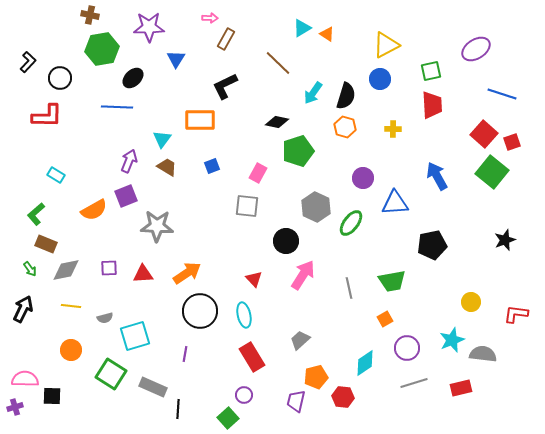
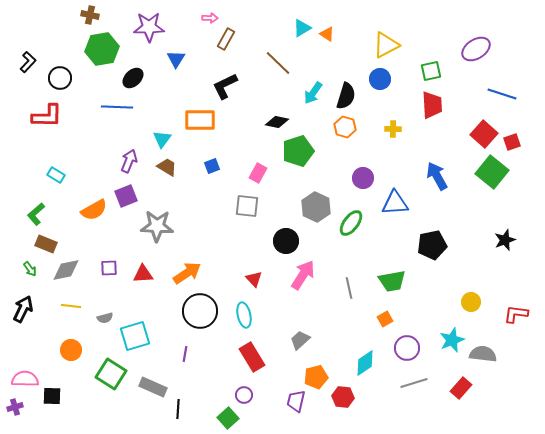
red rectangle at (461, 388): rotated 35 degrees counterclockwise
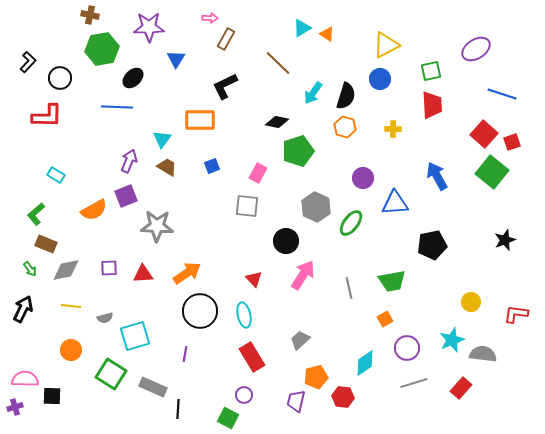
green square at (228, 418): rotated 20 degrees counterclockwise
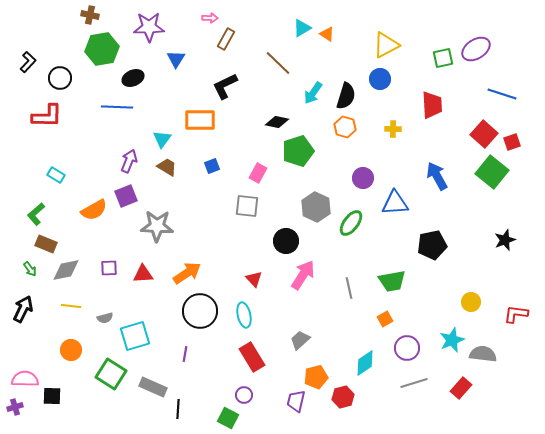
green square at (431, 71): moved 12 px right, 13 px up
black ellipse at (133, 78): rotated 20 degrees clockwise
red hexagon at (343, 397): rotated 20 degrees counterclockwise
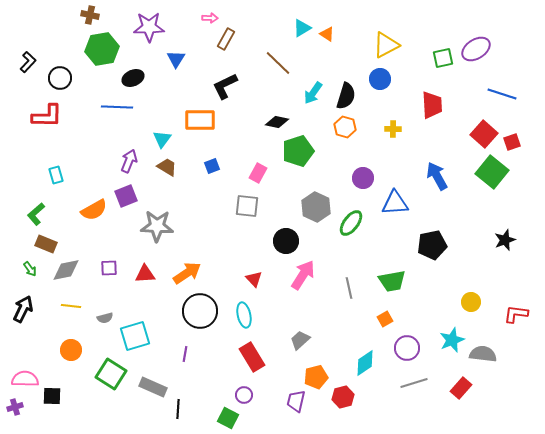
cyan rectangle at (56, 175): rotated 42 degrees clockwise
red triangle at (143, 274): moved 2 px right
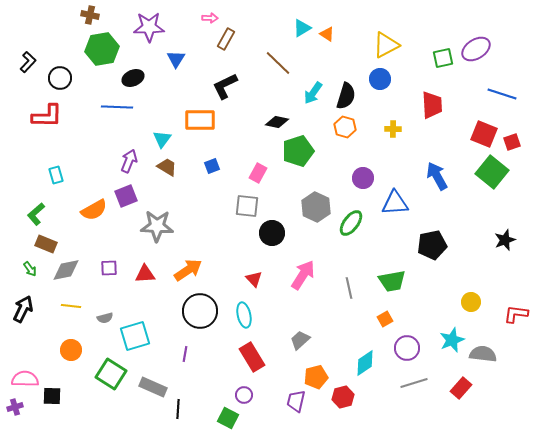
red square at (484, 134): rotated 20 degrees counterclockwise
black circle at (286, 241): moved 14 px left, 8 px up
orange arrow at (187, 273): moved 1 px right, 3 px up
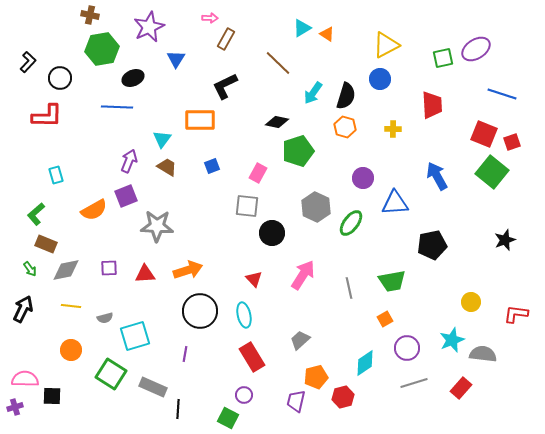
purple star at (149, 27): rotated 24 degrees counterclockwise
orange arrow at (188, 270): rotated 16 degrees clockwise
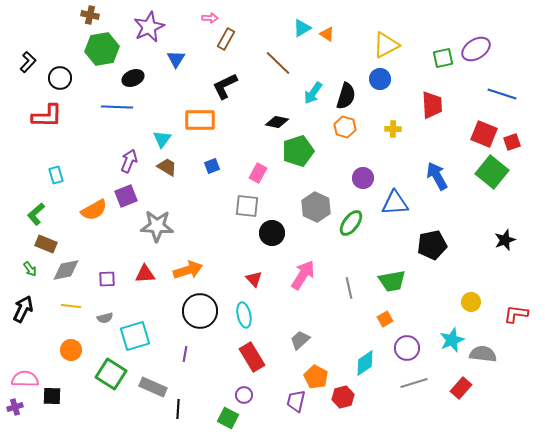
purple square at (109, 268): moved 2 px left, 11 px down
orange pentagon at (316, 377): rotated 30 degrees counterclockwise
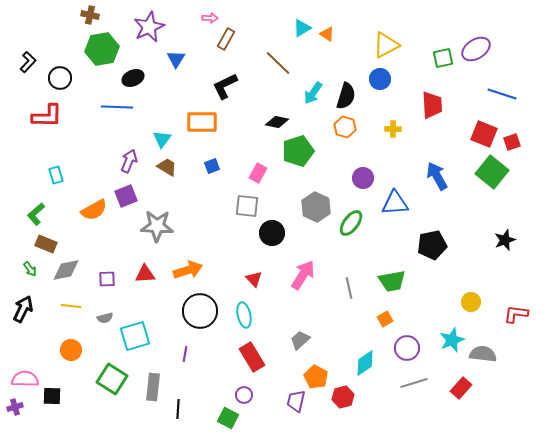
orange rectangle at (200, 120): moved 2 px right, 2 px down
green square at (111, 374): moved 1 px right, 5 px down
gray rectangle at (153, 387): rotated 72 degrees clockwise
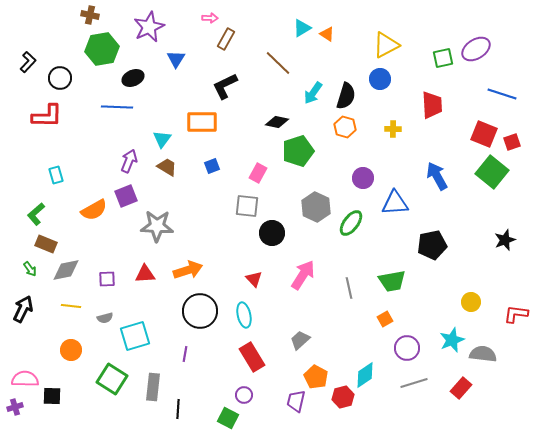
cyan diamond at (365, 363): moved 12 px down
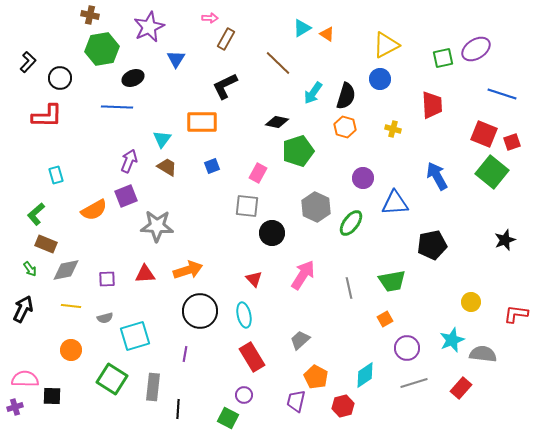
yellow cross at (393, 129): rotated 14 degrees clockwise
red hexagon at (343, 397): moved 9 px down
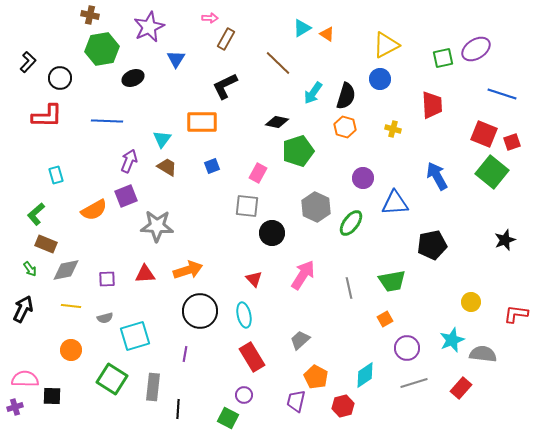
blue line at (117, 107): moved 10 px left, 14 px down
